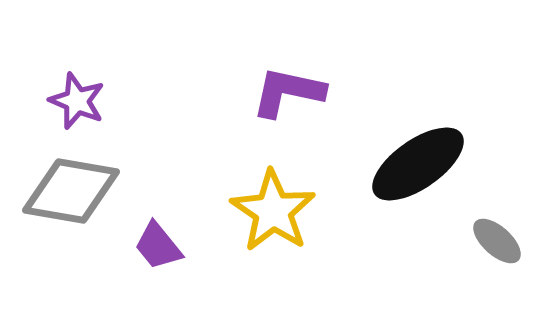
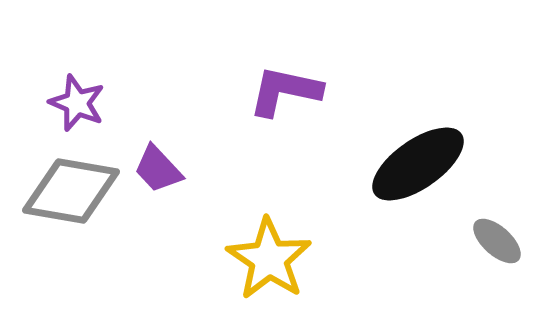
purple L-shape: moved 3 px left, 1 px up
purple star: moved 2 px down
yellow star: moved 4 px left, 48 px down
purple trapezoid: moved 77 px up; rotated 4 degrees counterclockwise
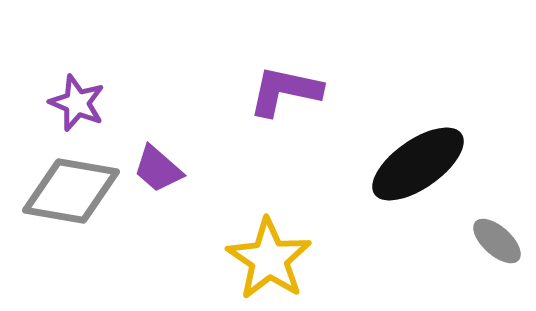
purple trapezoid: rotated 6 degrees counterclockwise
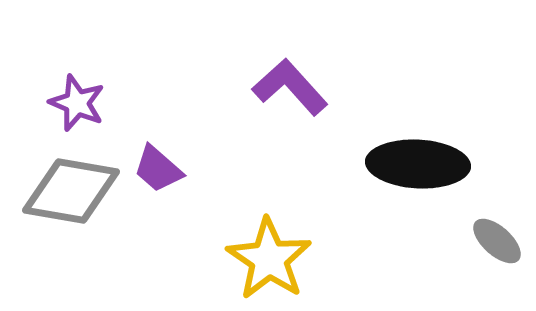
purple L-shape: moved 5 px right, 4 px up; rotated 36 degrees clockwise
black ellipse: rotated 38 degrees clockwise
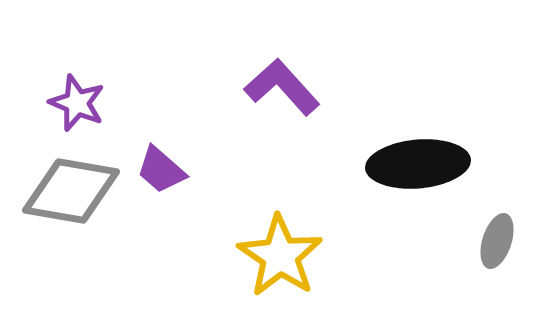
purple L-shape: moved 8 px left
black ellipse: rotated 8 degrees counterclockwise
purple trapezoid: moved 3 px right, 1 px down
gray ellipse: rotated 66 degrees clockwise
yellow star: moved 11 px right, 3 px up
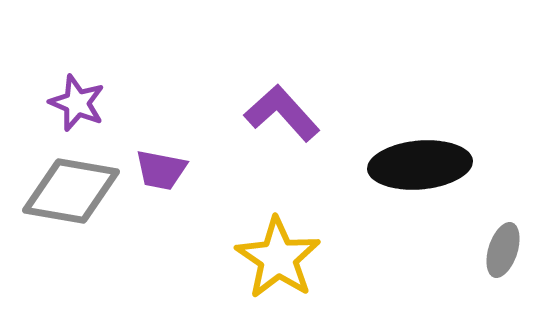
purple L-shape: moved 26 px down
black ellipse: moved 2 px right, 1 px down
purple trapezoid: rotated 30 degrees counterclockwise
gray ellipse: moved 6 px right, 9 px down
yellow star: moved 2 px left, 2 px down
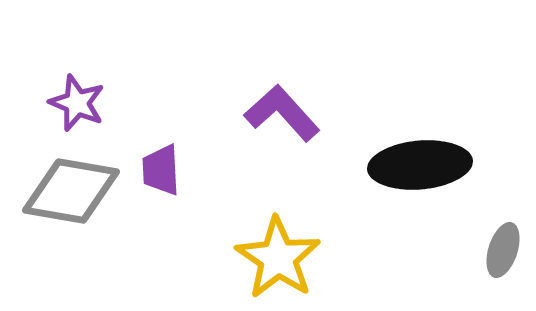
purple trapezoid: rotated 76 degrees clockwise
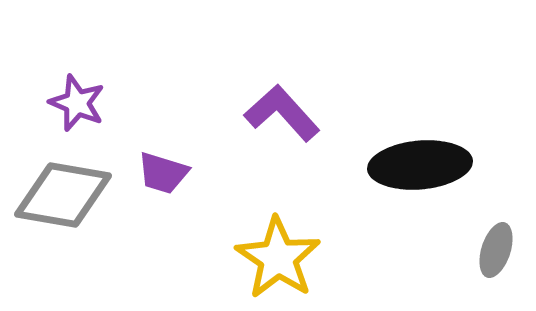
purple trapezoid: moved 2 px right, 3 px down; rotated 70 degrees counterclockwise
gray diamond: moved 8 px left, 4 px down
gray ellipse: moved 7 px left
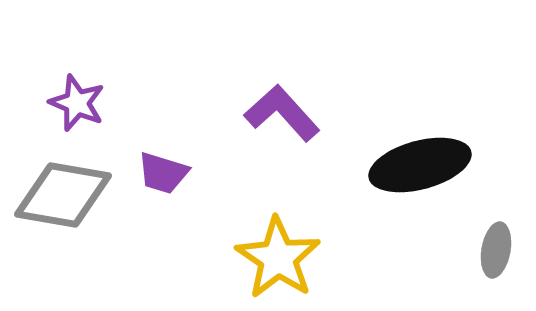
black ellipse: rotated 10 degrees counterclockwise
gray ellipse: rotated 8 degrees counterclockwise
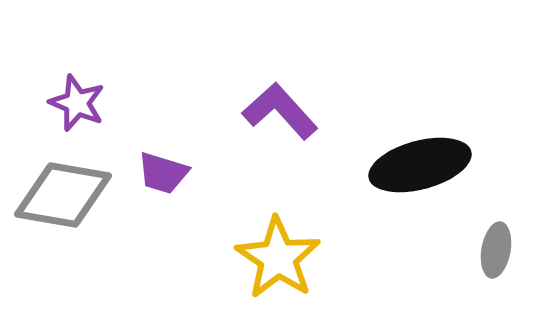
purple L-shape: moved 2 px left, 2 px up
